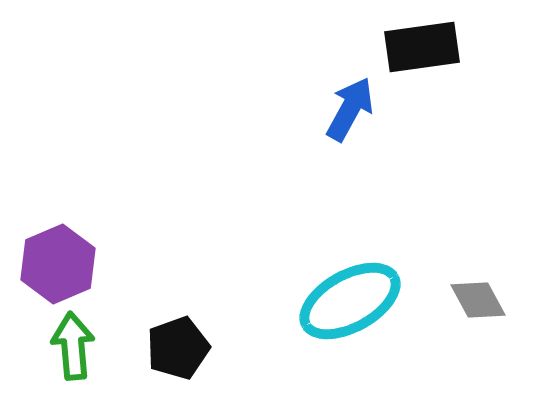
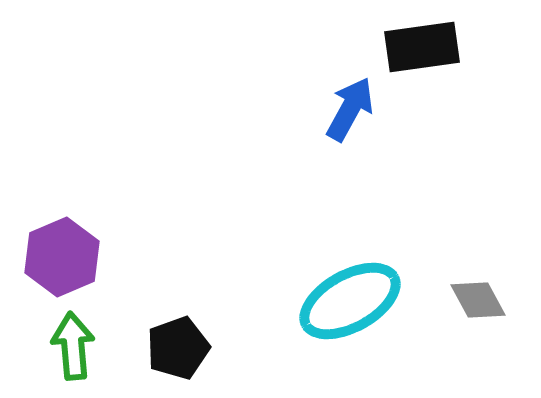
purple hexagon: moved 4 px right, 7 px up
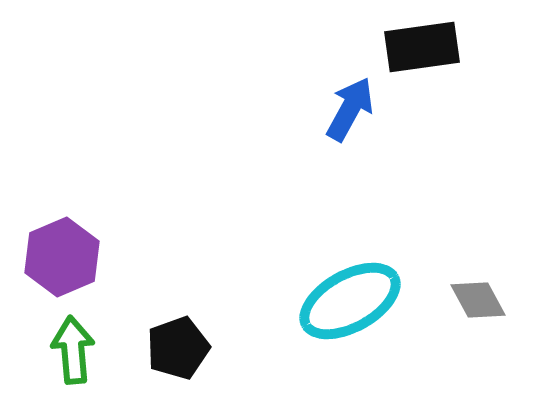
green arrow: moved 4 px down
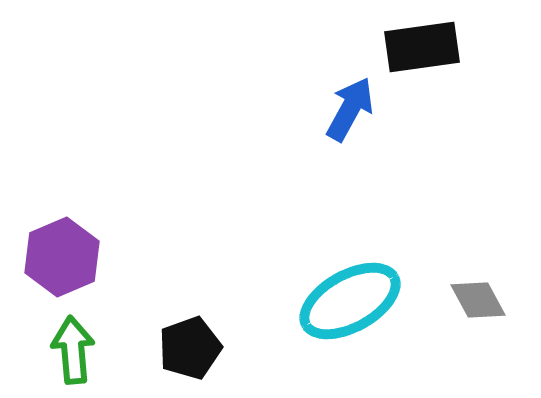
black pentagon: moved 12 px right
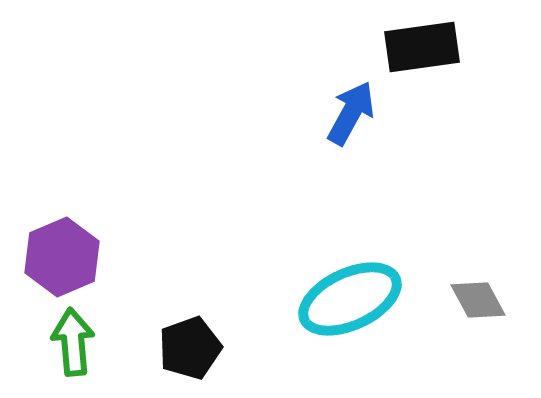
blue arrow: moved 1 px right, 4 px down
cyan ellipse: moved 2 px up; rotated 4 degrees clockwise
green arrow: moved 8 px up
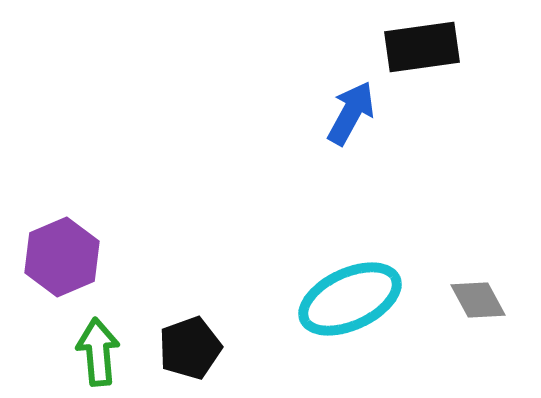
green arrow: moved 25 px right, 10 px down
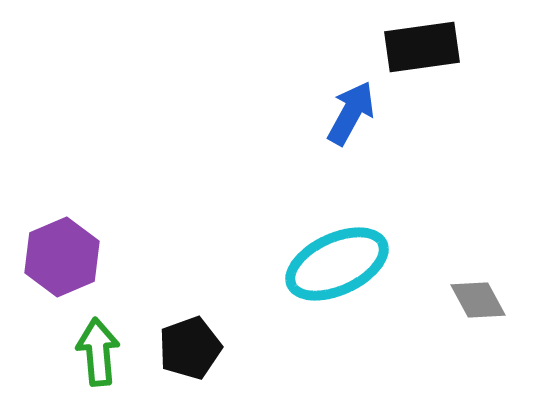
cyan ellipse: moved 13 px left, 35 px up
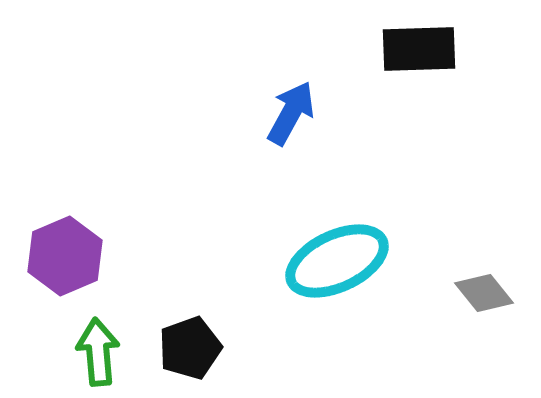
black rectangle: moved 3 px left, 2 px down; rotated 6 degrees clockwise
blue arrow: moved 60 px left
purple hexagon: moved 3 px right, 1 px up
cyan ellipse: moved 3 px up
gray diamond: moved 6 px right, 7 px up; rotated 10 degrees counterclockwise
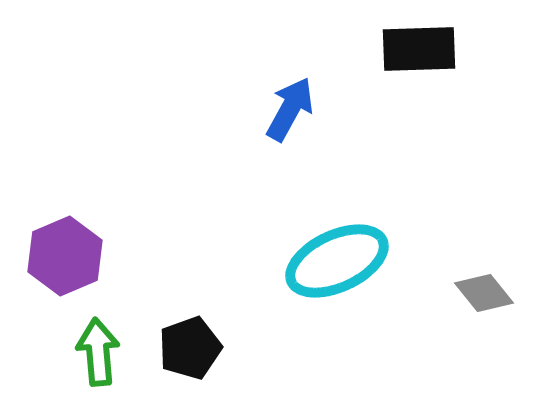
blue arrow: moved 1 px left, 4 px up
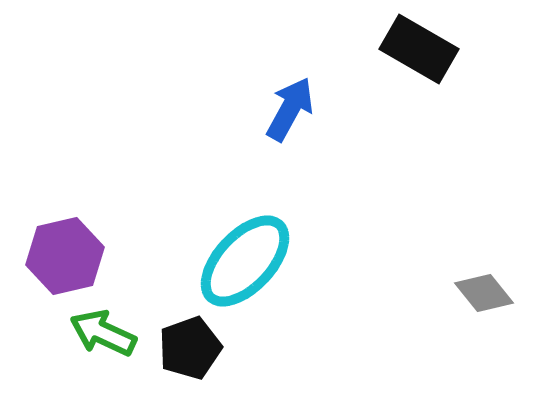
black rectangle: rotated 32 degrees clockwise
purple hexagon: rotated 10 degrees clockwise
cyan ellipse: moved 92 px left; rotated 22 degrees counterclockwise
green arrow: moved 5 px right, 19 px up; rotated 60 degrees counterclockwise
